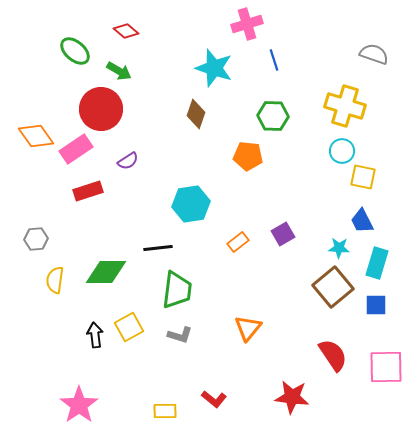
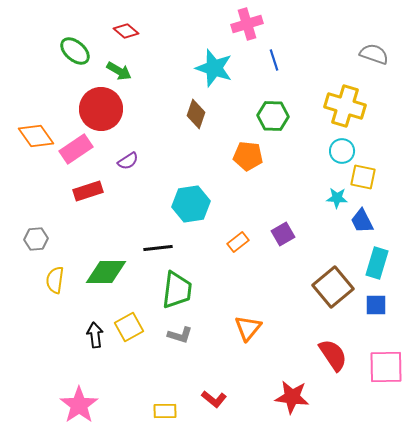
cyan star at (339, 248): moved 2 px left, 50 px up
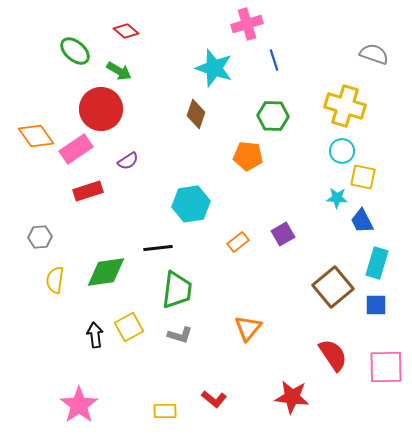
gray hexagon at (36, 239): moved 4 px right, 2 px up
green diamond at (106, 272): rotated 9 degrees counterclockwise
